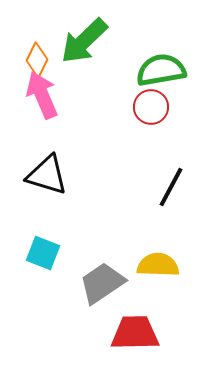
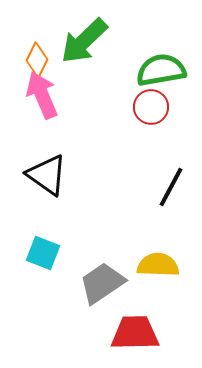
black triangle: rotated 18 degrees clockwise
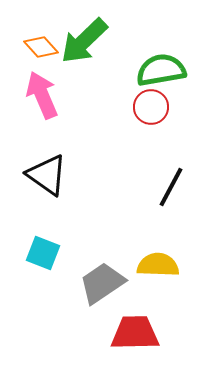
orange diamond: moved 4 px right, 13 px up; rotated 68 degrees counterclockwise
